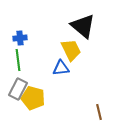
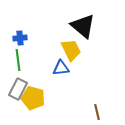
brown line: moved 2 px left
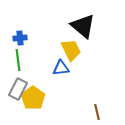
yellow pentagon: rotated 20 degrees clockwise
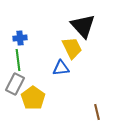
black triangle: rotated 8 degrees clockwise
yellow trapezoid: moved 1 px right, 2 px up
gray rectangle: moved 3 px left, 5 px up
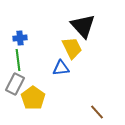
brown line: rotated 28 degrees counterclockwise
